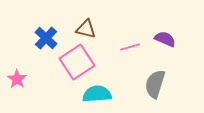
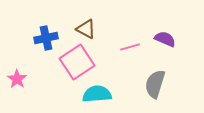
brown triangle: rotated 15 degrees clockwise
blue cross: rotated 35 degrees clockwise
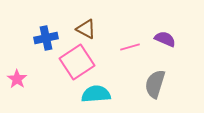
cyan semicircle: moved 1 px left
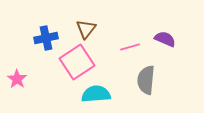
brown triangle: rotated 40 degrees clockwise
gray semicircle: moved 9 px left, 4 px up; rotated 12 degrees counterclockwise
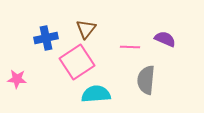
pink line: rotated 18 degrees clockwise
pink star: rotated 30 degrees counterclockwise
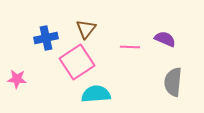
gray semicircle: moved 27 px right, 2 px down
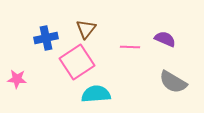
gray semicircle: rotated 64 degrees counterclockwise
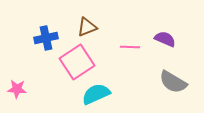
brown triangle: moved 1 px right, 2 px up; rotated 30 degrees clockwise
pink star: moved 10 px down
cyan semicircle: rotated 20 degrees counterclockwise
